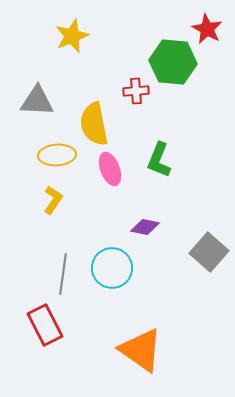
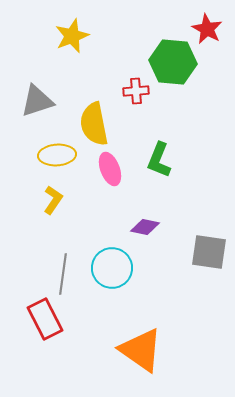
gray triangle: rotated 21 degrees counterclockwise
gray square: rotated 33 degrees counterclockwise
red rectangle: moved 6 px up
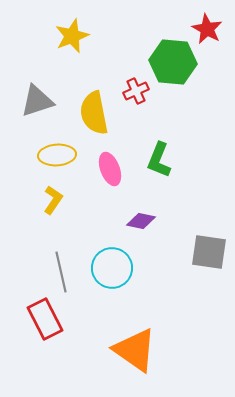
red cross: rotated 20 degrees counterclockwise
yellow semicircle: moved 11 px up
purple diamond: moved 4 px left, 6 px up
gray line: moved 2 px left, 2 px up; rotated 21 degrees counterclockwise
orange triangle: moved 6 px left
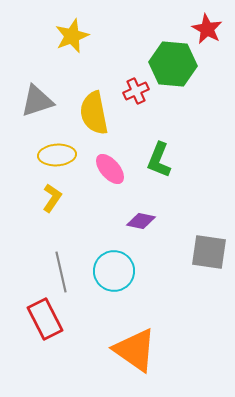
green hexagon: moved 2 px down
pink ellipse: rotated 20 degrees counterclockwise
yellow L-shape: moved 1 px left, 2 px up
cyan circle: moved 2 px right, 3 px down
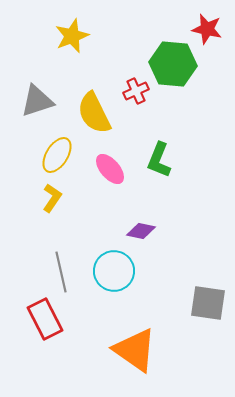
red star: rotated 16 degrees counterclockwise
yellow semicircle: rotated 15 degrees counterclockwise
yellow ellipse: rotated 54 degrees counterclockwise
purple diamond: moved 10 px down
gray square: moved 1 px left, 51 px down
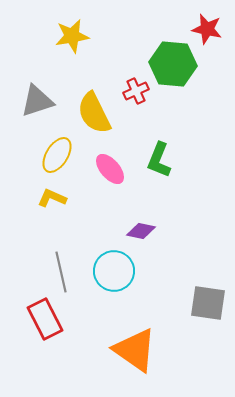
yellow star: rotated 12 degrees clockwise
yellow L-shape: rotated 100 degrees counterclockwise
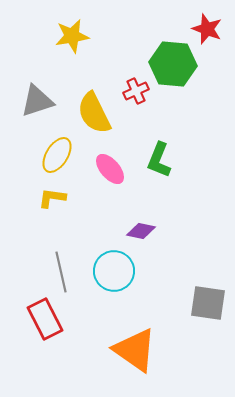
red star: rotated 8 degrees clockwise
yellow L-shape: rotated 16 degrees counterclockwise
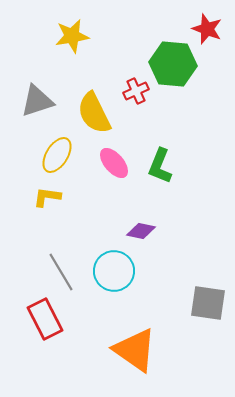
green L-shape: moved 1 px right, 6 px down
pink ellipse: moved 4 px right, 6 px up
yellow L-shape: moved 5 px left, 1 px up
gray line: rotated 18 degrees counterclockwise
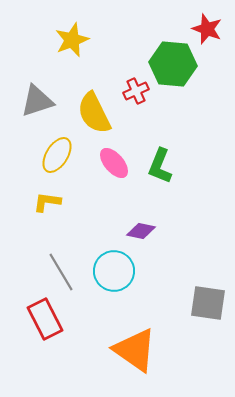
yellow star: moved 4 px down; rotated 12 degrees counterclockwise
yellow L-shape: moved 5 px down
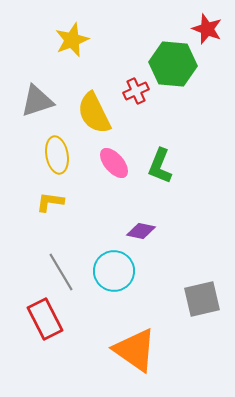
yellow ellipse: rotated 42 degrees counterclockwise
yellow L-shape: moved 3 px right
gray square: moved 6 px left, 4 px up; rotated 21 degrees counterclockwise
